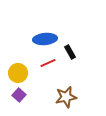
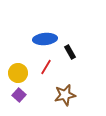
red line: moved 2 px left, 4 px down; rotated 35 degrees counterclockwise
brown star: moved 1 px left, 2 px up
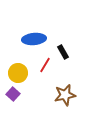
blue ellipse: moved 11 px left
black rectangle: moved 7 px left
red line: moved 1 px left, 2 px up
purple square: moved 6 px left, 1 px up
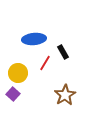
red line: moved 2 px up
brown star: rotated 20 degrees counterclockwise
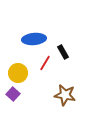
brown star: rotated 30 degrees counterclockwise
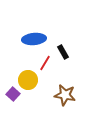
yellow circle: moved 10 px right, 7 px down
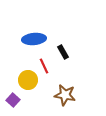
red line: moved 1 px left, 3 px down; rotated 56 degrees counterclockwise
purple square: moved 6 px down
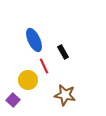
blue ellipse: moved 1 px down; rotated 70 degrees clockwise
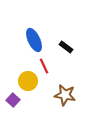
black rectangle: moved 3 px right, 5 px up; rotated 24 degrees counterclockwise
yellow circle: moved 1 px down
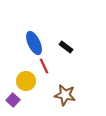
blue ellipse: moved 3 px down
yellow circle: moved 2 px left
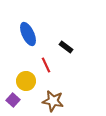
blue ellipse: moved 6 px left, 9 px up
red line: moved 2 px right, 1 px up
brown star: moved 12 px left, 6 px down
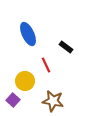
yellow circle: moved 1 px left
